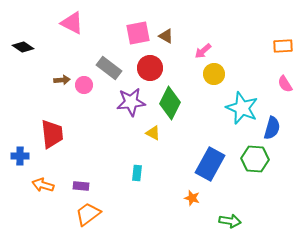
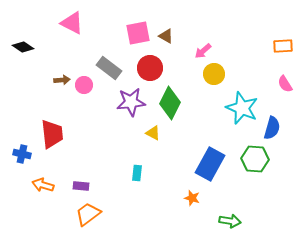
blue cross: moved 2 px right, 2 px up; rotated 12 degrees clockwise
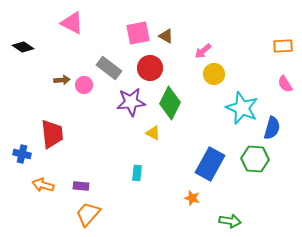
orange trapezoid: rotated 12 degrees counterclockwise
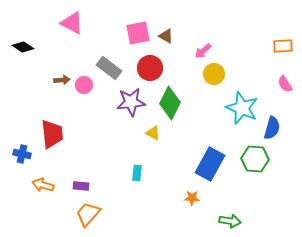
orange star: rotated 14 degrees counterclockwise
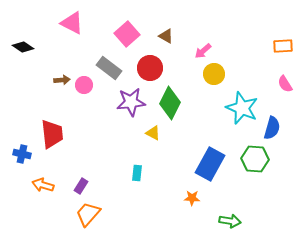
pink square: moved 11 px left, 1 px down; rotated 30 degrees counterclockwise
purple rectangle: rotated 63 degrees counterclockwise
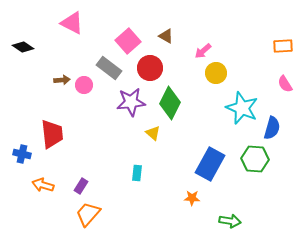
pink square: moved 1 px right, 7 px down
yellow circle: moved 2 px right, 1 px up
yellow triangle: rotated 14 degrees clockwise
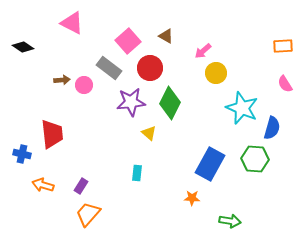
yellow triangle: moved 4 px left
